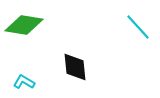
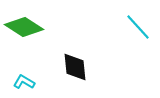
green diamond: moved 2 px down; rotated 24 degrees clockwise
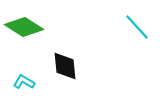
cyan line: moved 1 px left
black diamond: moved 10 px left, 1 px up
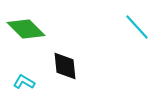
green diamond: moved 2 px right, 2 px down; rotated 12 degrees clockwise
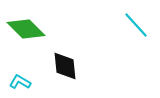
cyan line: moved 1 px left, 2 px up
cyan L-shape: moved 4 px left
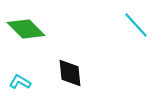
black diamond: moved 5 px right, 7 px down
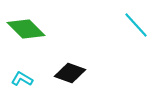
black diamond: rotated 64 degrees counterclockwise
cyan L-shape: moved 2 px right, 3 px up
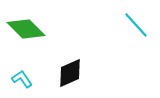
black diamond: rotated 44 degrees counterclockwise
cyan L-shape: rotated 25 degrees clockwise
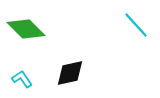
black diamond: rotated 12 degrees clockwise
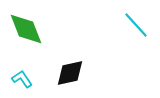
green diamond: rotated 24 degrees clockwise
